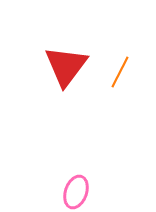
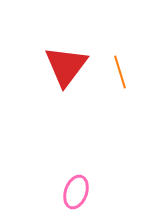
orange line: rotated 44 degrees counterclockwise
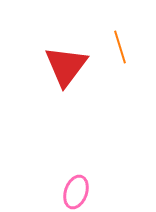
orange line: moved 25 px up
